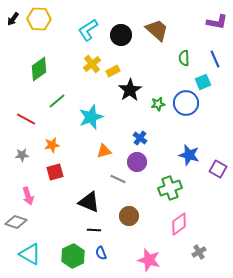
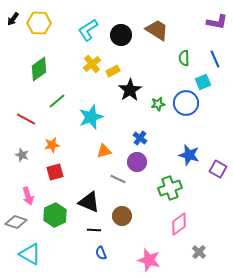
yellow hexagon: moved 4 px down
brown trapezoid: rotated 10 degrees counterclockwise
gray star: rotated 24 degrees clockwise
brown circle: moved 7 px left
gray cross: rotated 16 degrees counterclockwise
green hexagon: moved 18 px left, 41 px up
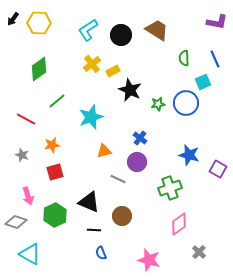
black star: rotated 15 degrees counterclockwise
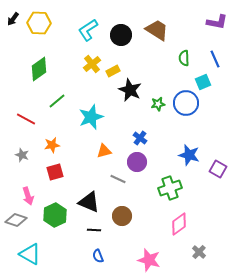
gray diamond: moved 2 px up
blue semicircle: moved 3 px left, 3 px down
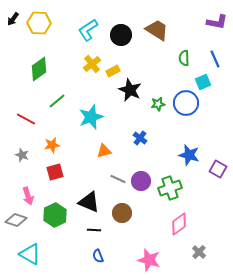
purple circle: moved 4 px right, 19 px down
brown circle: moved 3 px up
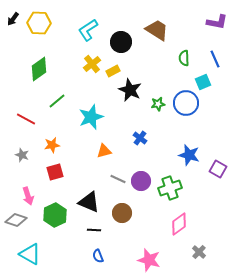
black circle: moved 7 px down
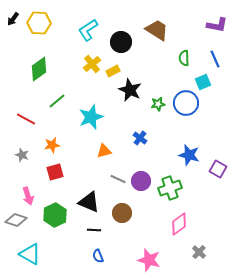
purple L-shape: moved 3 px down
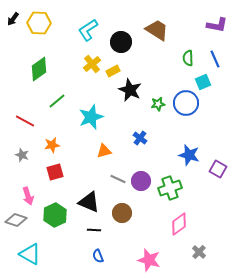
green semicircle: moved 4 px right
red line: moved 1 px left, 2 px down
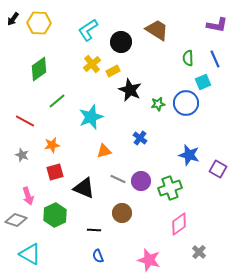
black triangle: moved 5 px left, 14 px up
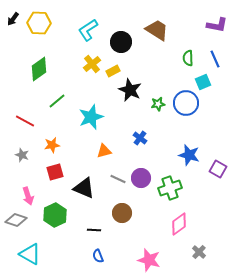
purple circle: moved 3 px up
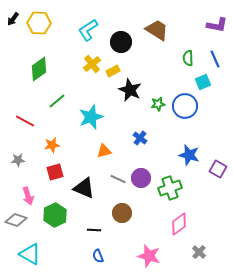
blue circle: moved 1 px left, 3 px down
gray star: moved 4 px left, 5 px down; rotated 24 degrees counterclockwise
pink star: moved 4 px up
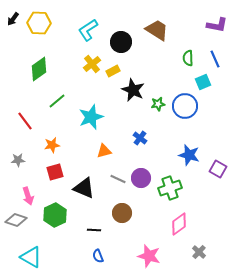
black star: moved 3 px right
red line: rotated 24 degrees clockwise
cyan triangle: moved 1 px right, 3 px down
